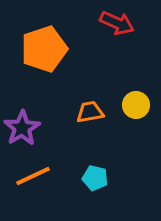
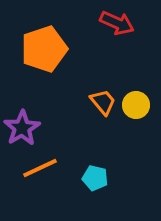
orange trapezoid: moved 13 px right, 10 px up; rotated 60 degrees clockwise
orange line: moved 7 px right, 8 px up
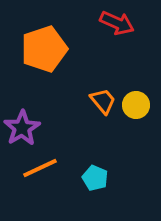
orange trapezoid: moved 1 px up
cyan pentagon: rotated 10 degrees clockwise
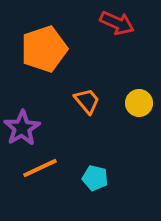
orange trapezoid: moved 16 px left
yellow circle: moved 3 px right, 2 px up
cyan pentagon: rotated 10 degrees counterclockwise
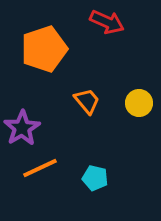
red arrow: moved 10 px left, 1 px up
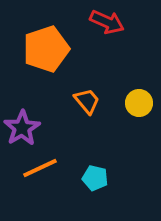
orange pentagon: moved 2 px right
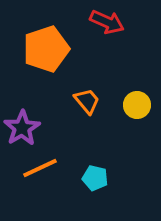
yellow circle: moved 2 px left, 2 px down
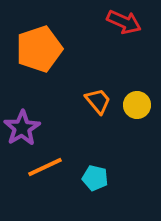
red arrow: moved 17 px right
orange pentagon: moved 7 px left
orange trapezoid: moved 11 px right
orange line: moved 5 px right, 1 px up
